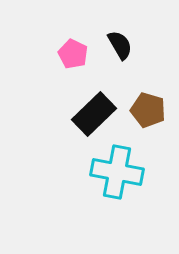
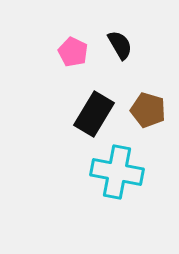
pink pentagon: moved 2 px up
black rectangle: rotated 15 degrees counterclockwise
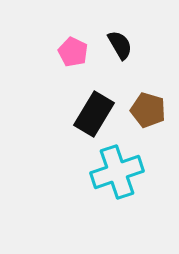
cyan cross: rotated 30 degrees counterclockwise
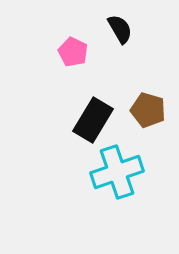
black semicircle: moved 16 px up
black rectangle: moved 1 px left, 6 px down
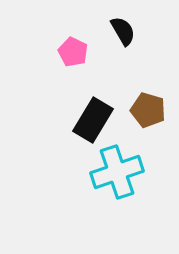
black semicircle: moved 3 px right, 2 px down
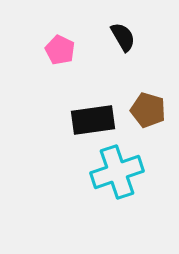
black semicircle: moved 6 px down
pink pentagon: moved 13 px left, 2 px up
black rectangle: rotated 51 degrees clockwise
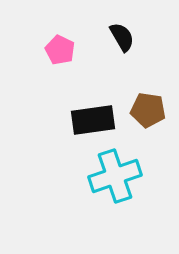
black semicircle: moved 1 px left
brown pentagon: rotated 8 degrees counterclockwise
cyan cross: moved 2 px left, 4 px down
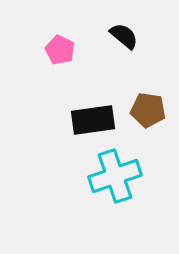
black semicircle: moved 2 px right, 1 px up; rotated 20 degrees counterclockwise
